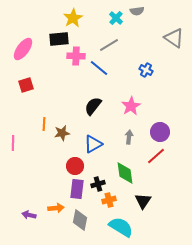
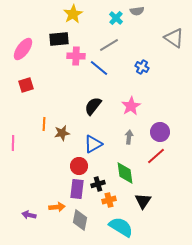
yellow star: moved 4 px up
blue cross: moved 4 px left, 3 px up
red circle: moved 4 px right
orange arrow: moved 1 px right, 1 px up
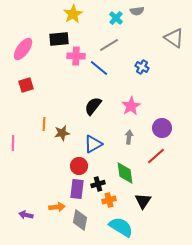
purple circle: moved 2 px right, 4 px up
purple arrow: moved 3 px left
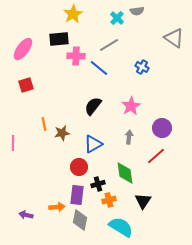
cyan cross: moved 1 px right
orange line: rotated 16 degrees counterclockwise
red circle: moved 1 px down
purple rectangle: moved 6 px down
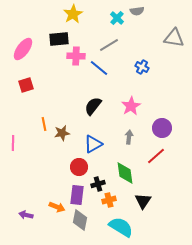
gray triangle: rotated 25 degrees counterclockwise
orange arrow: rotated 28 degrees clockwise
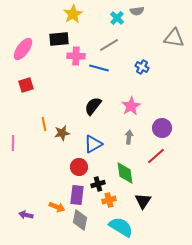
blue line: rotated 24 degrees counterclockwise
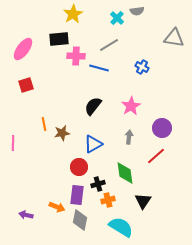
orange cross: moved 1 px left
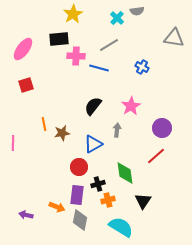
gray arrow: moved 12 px left, 7 px up
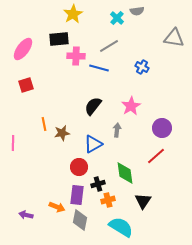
gray line: moved 1 px down
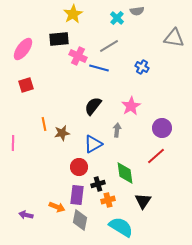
pink cross: moved 2 px right; rotated 24 degrees clockwise
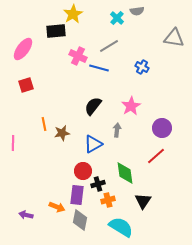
black rectangle: moved 3 px left, 8 px up
red circle: moved 4 px right, 4 px down
